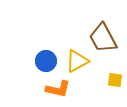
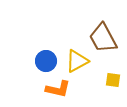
yellow square: moved 2 px left
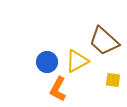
brown trapezoid: moved 1 px right, 3 px down; rotated 20 degrees counterclockwise
blue circle: moved 1 px right, 1 px down
orange L-shape: rotated 105 degrees clockwise
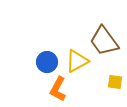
brown trapezoid: rotated 12 degrees clockwise
yellow square: moved 2 px right, 2 px down
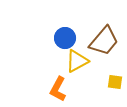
brown trapezoid: rotated 104 degrees counterclockwise
blue circle: moved 18 px right, 24 px up
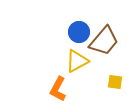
blue circle: moved 14 px right, 6 px up
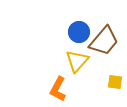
yellow triangle: rotated 20 degrees counterclockwise
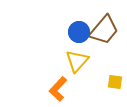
brown trapezoid: moved 11 px up
orange L-shape: rotated 15 degrees clockwise
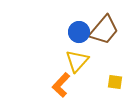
orange L-shape: moved 3 px right, 4 px up
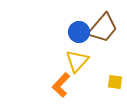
brown trapezoid: moved 1 px left, 2 px up
